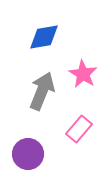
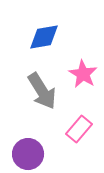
gray arrow: rotated 126 degrees clockwise
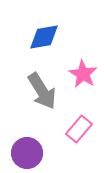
purple circle: moved 1 px left, 1 px up
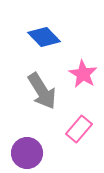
blue diamond: rotated 56 degrees clockwise
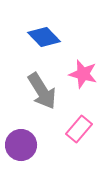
pink star: rotated 16 degrees counterclockwise
purple circle: moved 6 px left, 8 px up
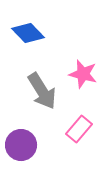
blue diamond: moved 16 px left, 4 px up
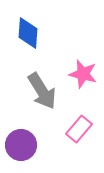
blue diamond: rotated 48 degrees clockwise
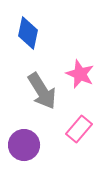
blue diamond: rotated 8 degrees clockwise
pink star: moved 3 px left; rotated 8 degrees clockwise
purple circle: moved 3 px right
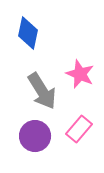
purple circle: moved 11 px right, 9 px up
